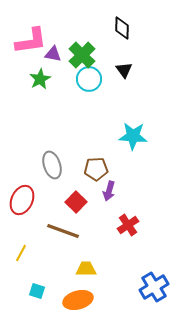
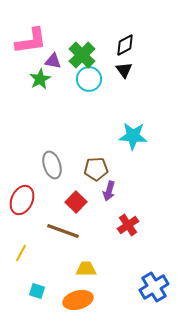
black diamond: moved 3 px right, 17 px down; rotated 60 degrees clockwise
purple triangle: moved 7 px down
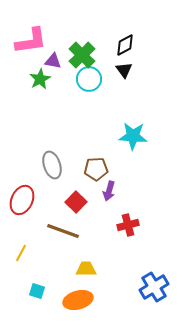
red cross: rotated 20 degrees clockwise
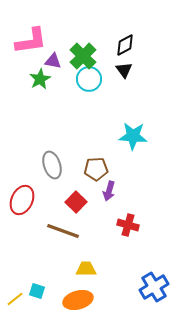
green cross: moved 1 px right, 1 px down
red cross: rotated 30 degrees clockwise
yellow line: moved 6 px left, 46 px down; rotated 24 degrees clockwise
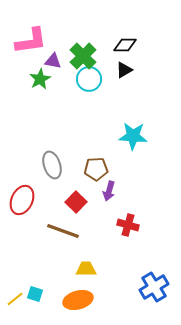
black diamond: rotated 30 degrees clockwise
black triangle: rotated 36 degrees clockwise
cyan square: moved 2 px left, 3 px down
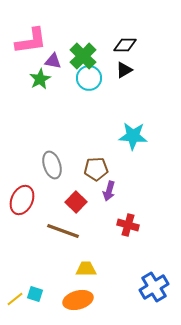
cyan circle: moved 1 px up
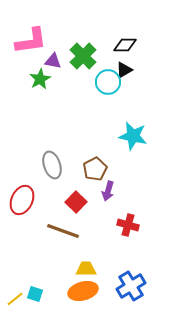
cyan circle: moved 19 px right, 4 px down
cyan star: rotated 8 degrees clockwise
brown pentagon: moved 1 px left; rotated 25 degrees counterclockwise
purple arrow: moved 1 px left
blue cross: moved 23 px left, 1 px up
orange ellipse: moved 5 px right, 9 px up
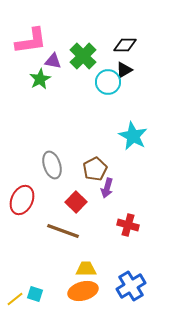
cyan star: rotated 16 degrees clockwise
purple arrow: moved 1 px left, 3 px up
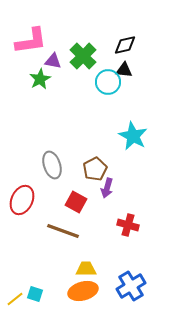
black diamond: rotated 15 degrees counterclockwise
black triangle: rotated 36 degrees clockwise
red square: rotated 15 degrees counterclockwise
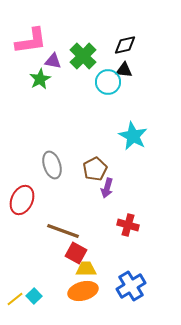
red square: moved 51 px down
cyan square: moved 1 px left, 2 px down; rotated 28 degrees clockwise
